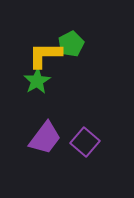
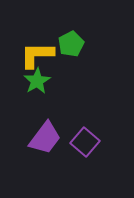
yellow L-shape: moved 8 px left
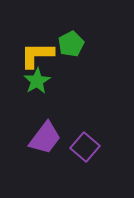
purple square: moved 5 px down
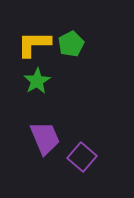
yellow L-shape: moved 3 px left, 11 px up
purple trapezoid: rotated 60 degrees counterclockwise
purple square: moved 3 px left, 10 px down
